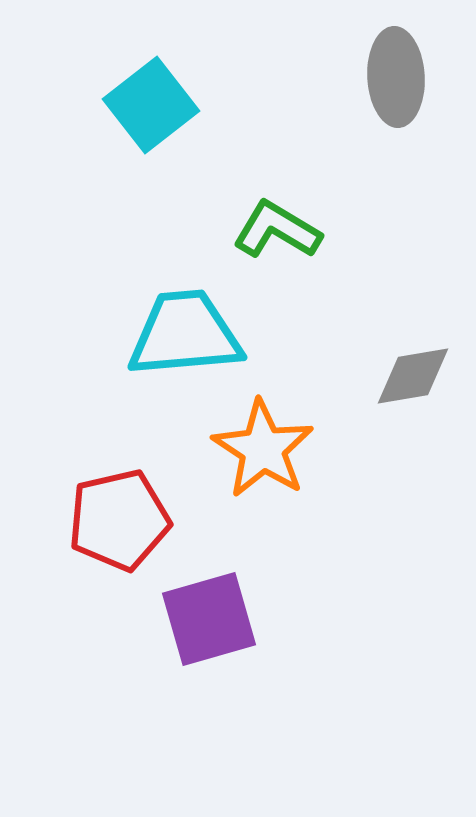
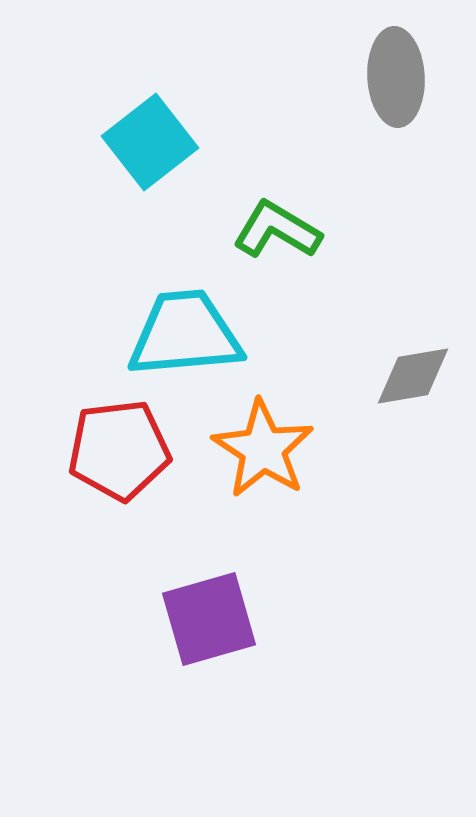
cyan square: moved 1 px left, 37 px down
red pentagon: moved 70 px up; rotated 6 degrees clockwise
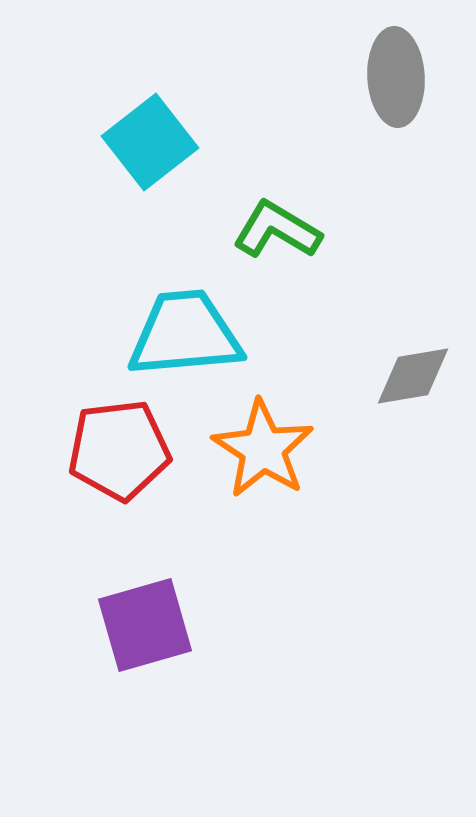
purple square: moved 64 px left, 6 px down
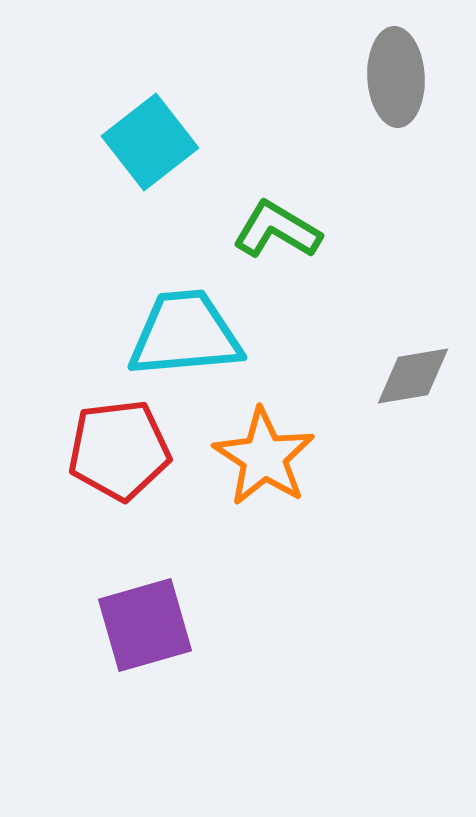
orange star: moved 1 px right, 8 px down
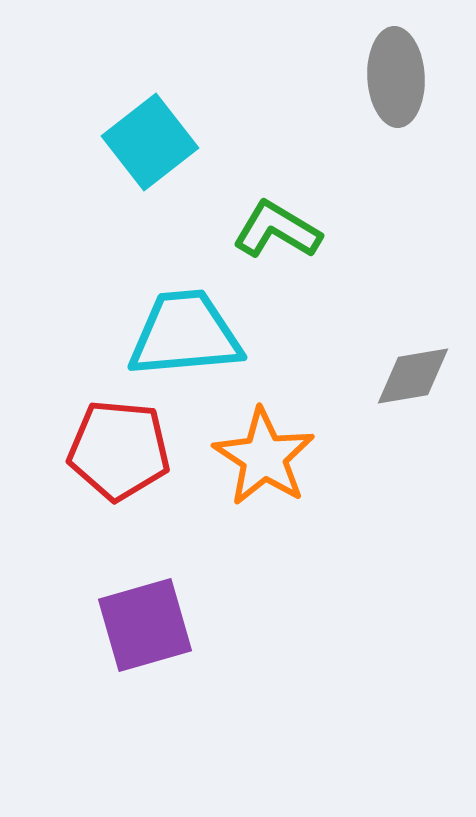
red pentagon: rotated 12 degrees clockwise
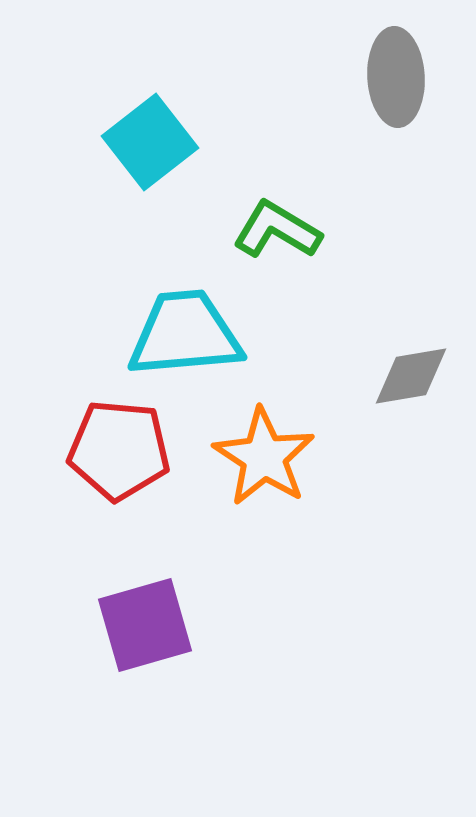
gray diamond: moved 2 px left
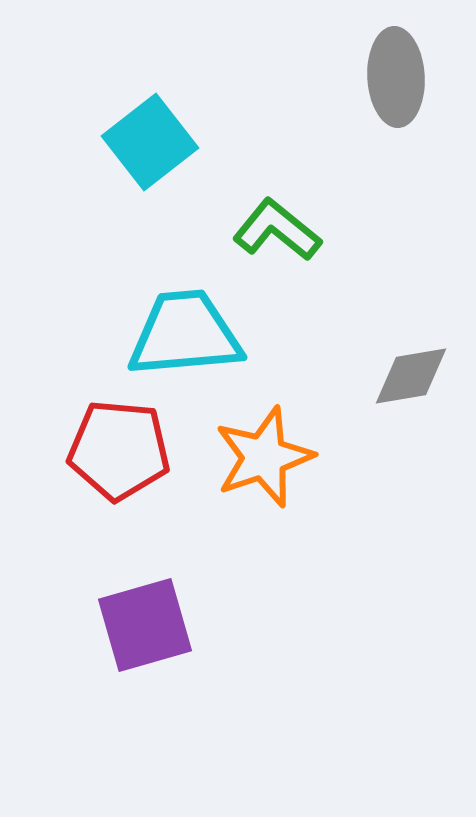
green L-shape: rotated 8 degrees clockwise
orange star: rotated 20 degrees clockwise
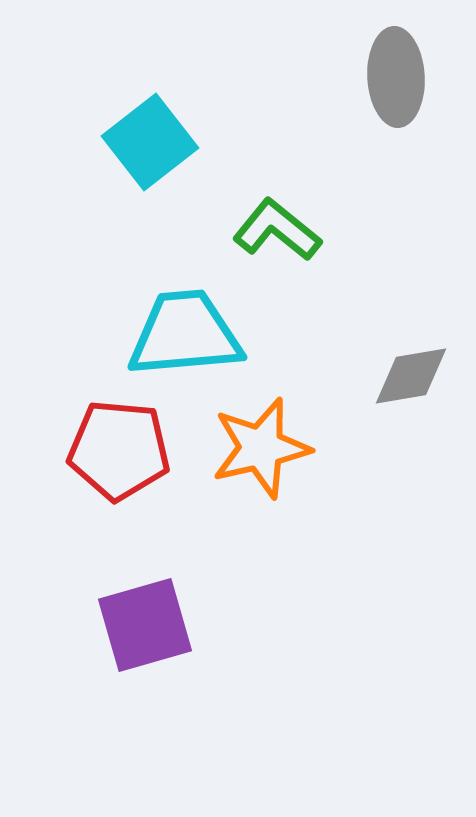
orange star: moved 3 px left, 9 px up; rotated 6 degrees clockwise
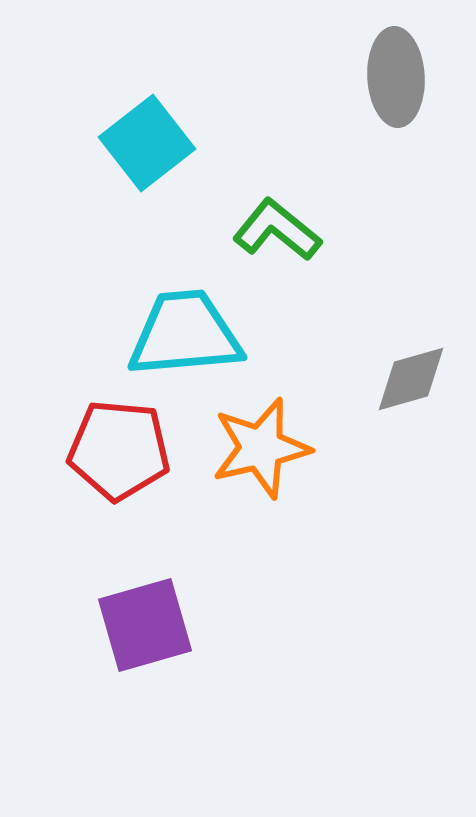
cyan square: moved 3 px left, 1 px down
gray diamond: moved 3 px down; rotated 6 degrees counterclockwise
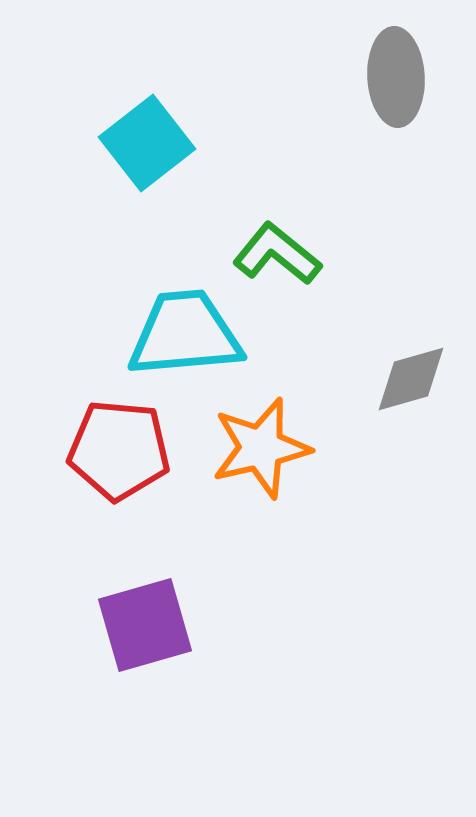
green L-shape: moved 24 px down
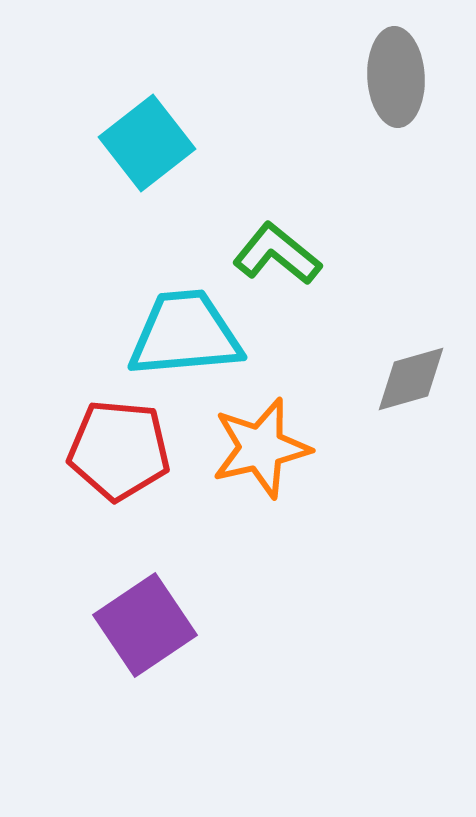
purple square: rotated 18 degrees counterclockwise
